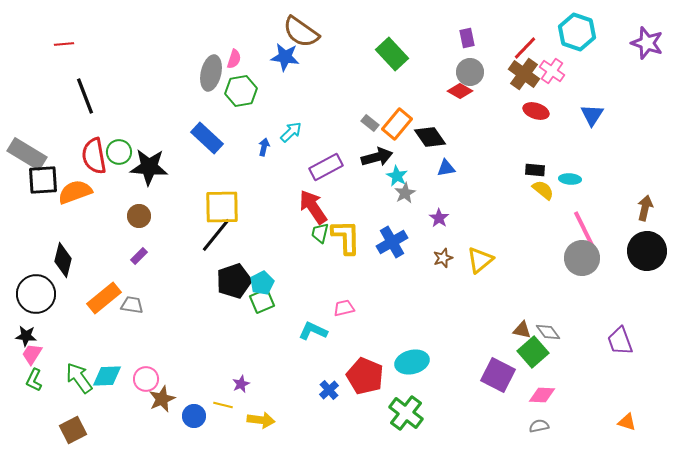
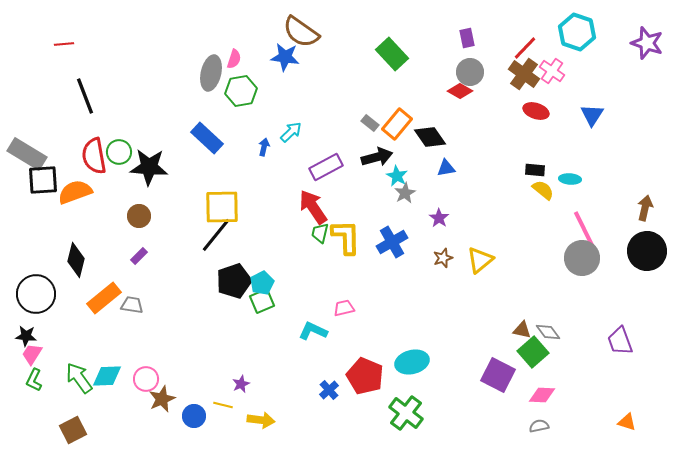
black diamond at (63, 260): moved 13 px right
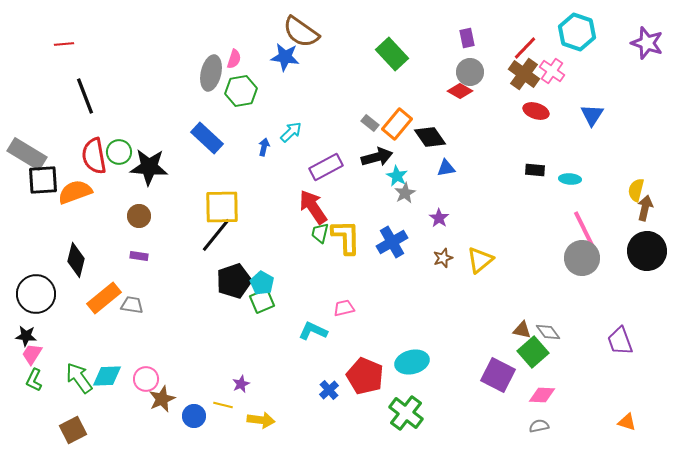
yellow semicircle at (543, 190): moved 93 px right; rotated 115 degrees counterclockwise
purple rectangle at (139, 256): rotated 54 degrees clockwise
cyan pentagon at (262, 283): rotated 15 degrees counterclockwise
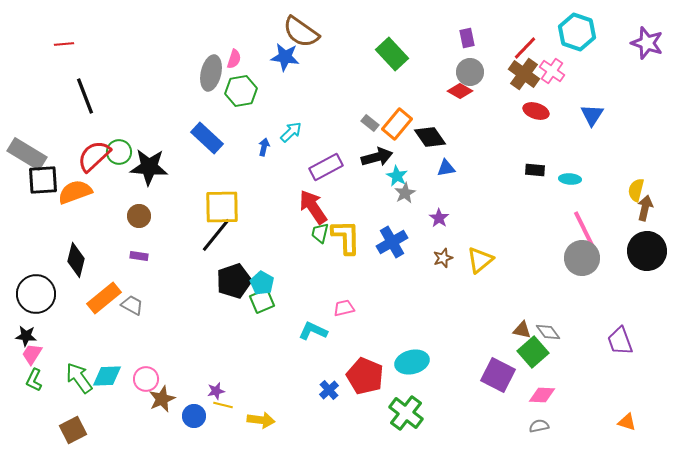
red semicircle at (94, 156): rotated 57 degrees clockwise
gray trapezoid at (132, 305): rotated 20 degrees clockwise
purple star at (241, 384): moved 25 px left, 7 px down; rotated 12 degrees clockwise
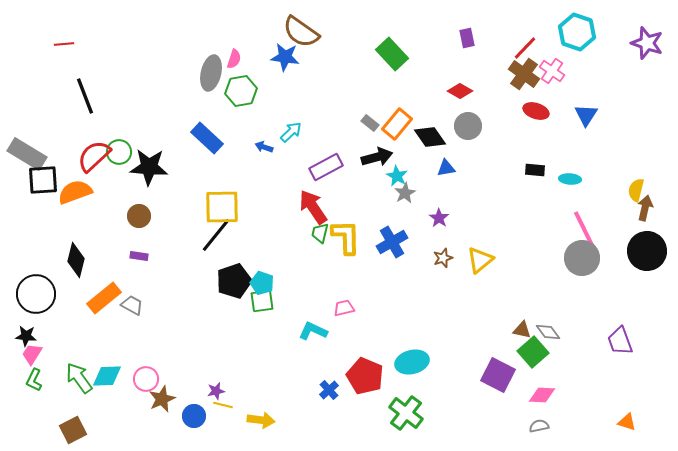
gray circle at (470, 72): moved 2 px left, 54 px down
blue triangle at (592, 115): moved 6 px left
blue arrow at (264, 147): rotated 84 degrees counterclockwise
cyan pentagon at (262, 283): rotated 10 degrees counterclockwise
green square at (262, 301): rotated 15 degrees clockwise
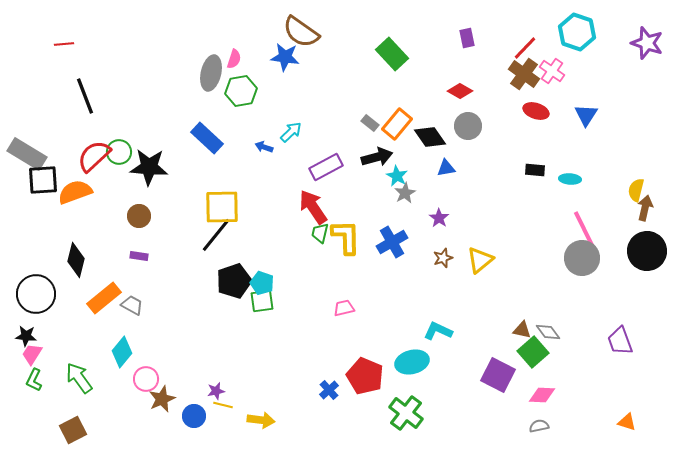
cyan L-shape at (313, 331): moved 125 px right
cyan diamond at (107, 376): moved 15 px right, 24 px up; rotated 48 degrees counterclockwise
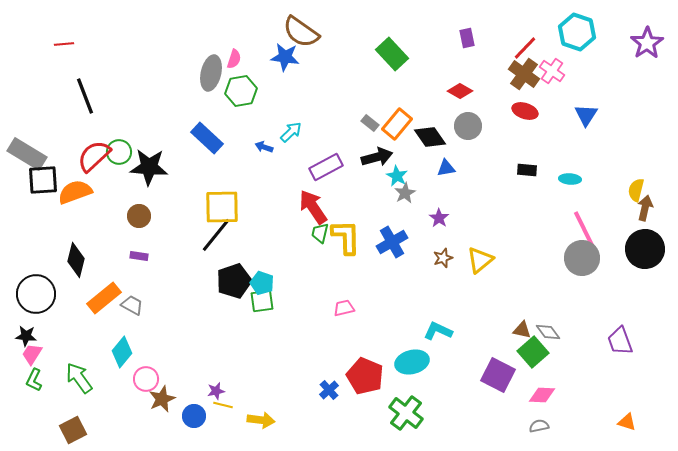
purple star at (647, 43): rotated 20 degrees clockwise
red ellipse at (536, 111): moved 11 px left
black rectangle at (535, 170): moved 8 px left
black circle at (647, 251): moved 2 px left, 2 px up
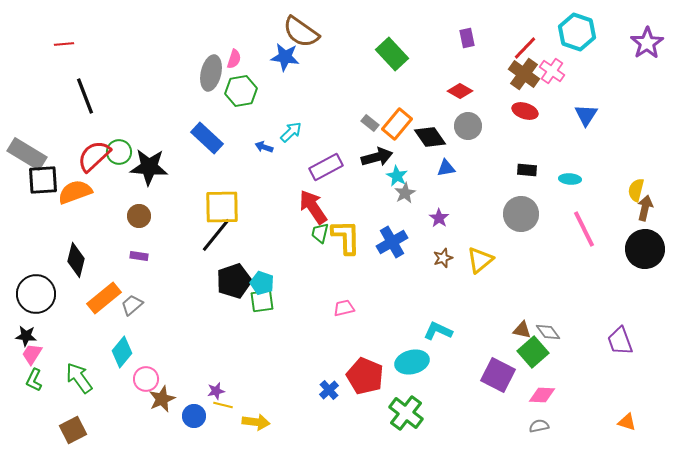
gray circle at (582, 258): moved 61 px left, 44 px up
gray trapezoid at (132, 305): rotated 70 degrees counterclockwise
yellow arrow at (261, 420): moved 5 px left, 2 px down
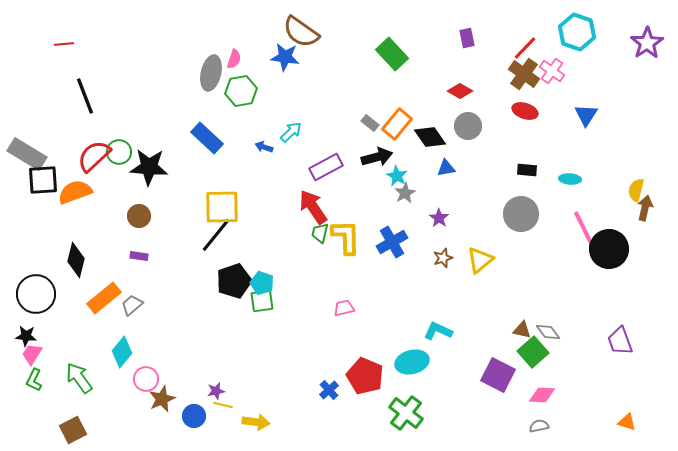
black circle at (645, 249): moved 36 px left
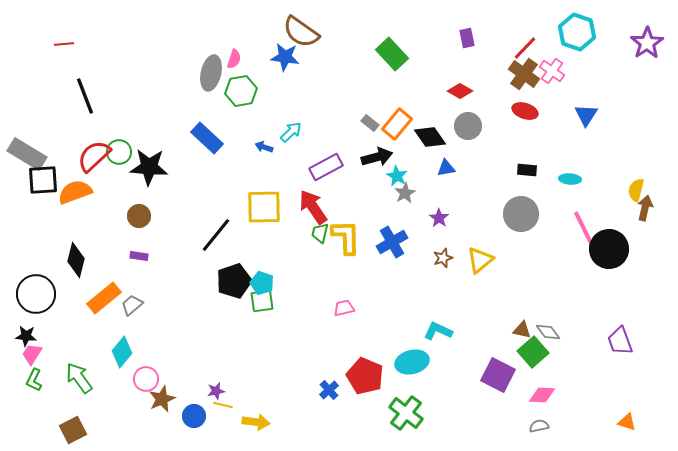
yellow square at (222, 207): moved 42 px right
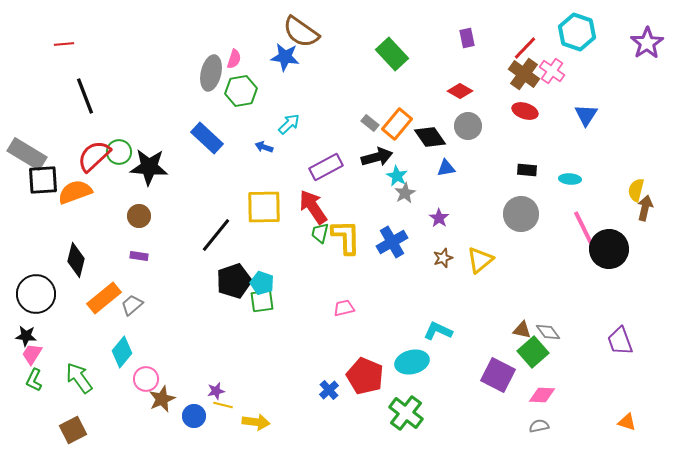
cyan arrow at (291, 132): moved 2 px left, 8 px up
